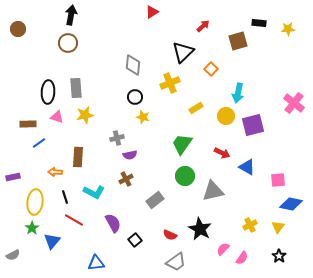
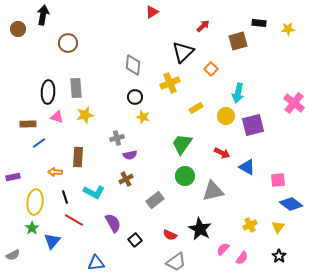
black arrow at (71, 15): moved 28 px left
blue diamond at (291, 204): rotated 25 degrees clockwise
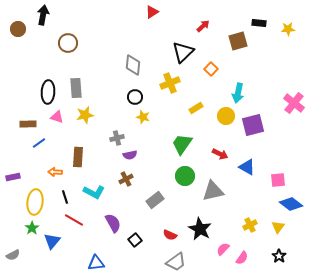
red arrow at (222, 153): moved 2 px left, 1 px down
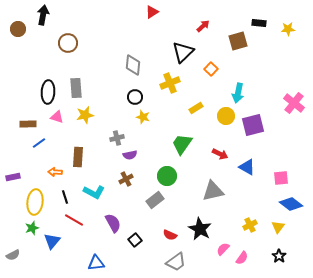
green circle at (185, 176): moved 18 px left
pink square at (278, 180): moved 3 px right, 2 px up
green star at (32, 228): rotated 16 degrees clockwise
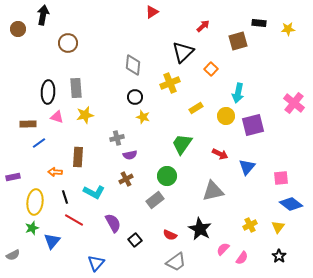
blue triangle at (247, 167): rotated 42 degrees clockwise
blue triangle at (96, 263): rotated 42 degrees counterclockwise
